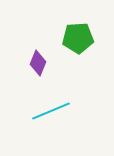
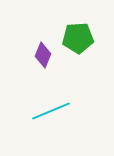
purple diamond: moved 5 px right, 8 px up
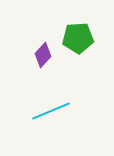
purple diamond: rotated 20 degrees clockwise
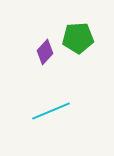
purple diamond: moved 2 px right, 3 px up
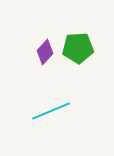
green pentagon: moved 10 px down
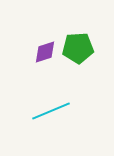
purple diamond: rotated 30 degrees clockwise
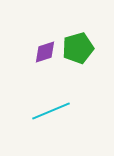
green pentagon: rotated 12 degrees counterclockwise
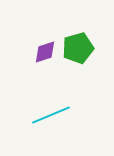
cyan line: moved 4 px down
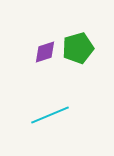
cyan line: moved 1 px left
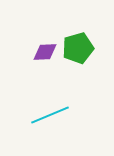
purple diamond: rotated 15 degrees clockwise
